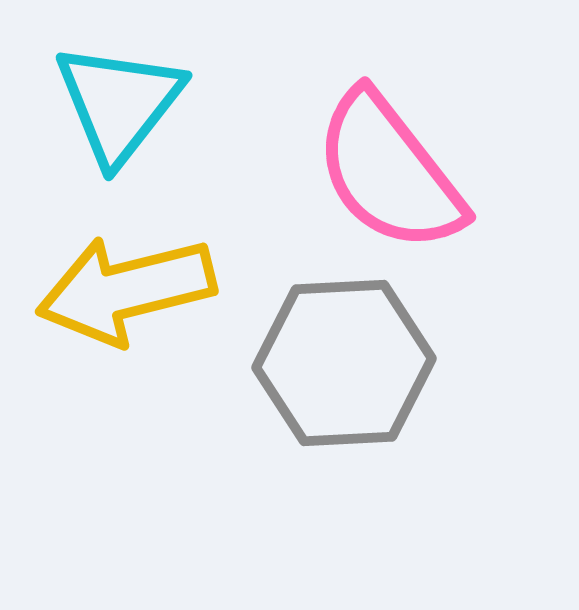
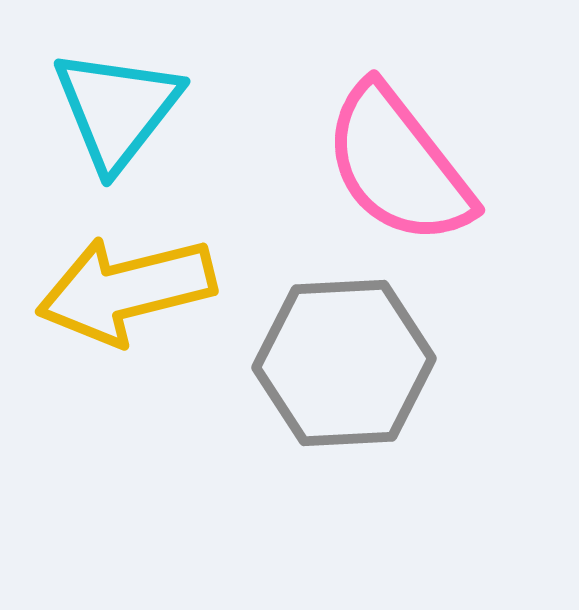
cyan triangle: moved 2 px left, 6 px down
pink semicircle: moved 9 px right, 7 px up
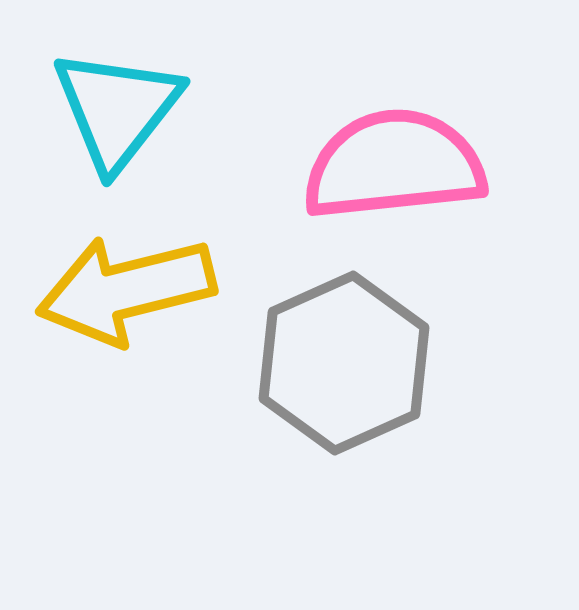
pink semicircle: moved 4 px left; rotated 122 degrees clockwise
gray hexagon: rotated 21 degrees counterclockwise
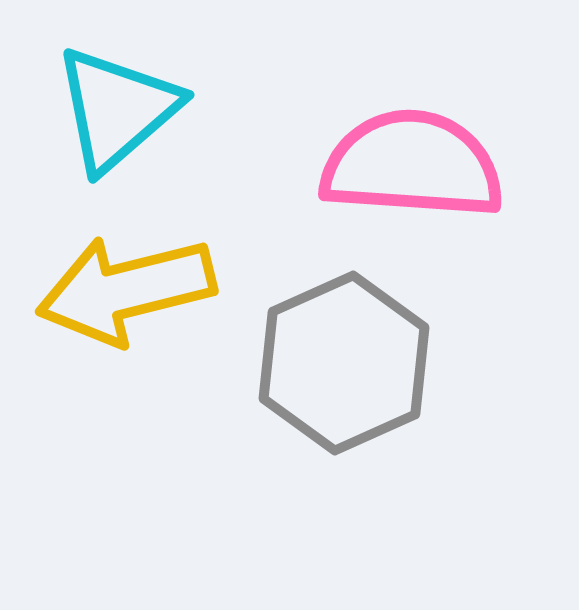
cyan triangle: rotated 11 degrees clockwise
pink semicircle: moved 18 px right; rotated 10 degrees clockwise
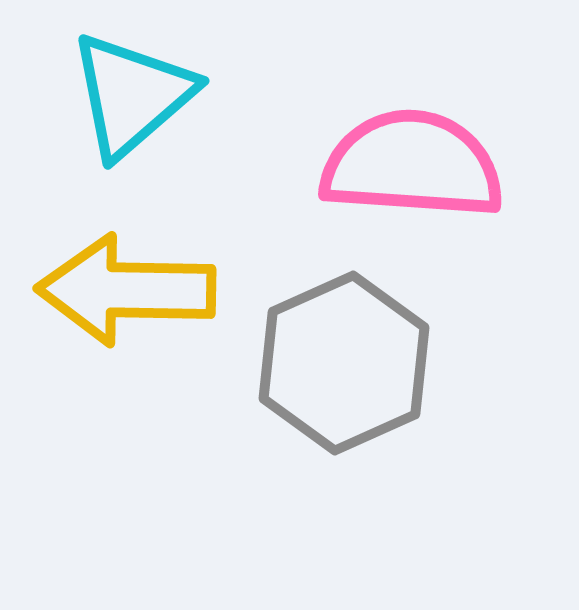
cyan triangle: moved 15 px right, 14 px up
yellow arrow: rotated 15 degrees clockwise
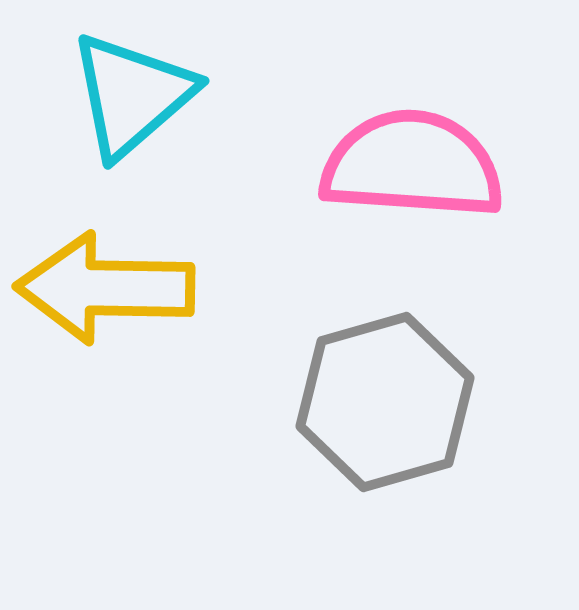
yellow arrow: moved 21 px left, 2 px up
gray hexagon: moved 41 px right, 39 px down; rotated 8 degrees clockwise
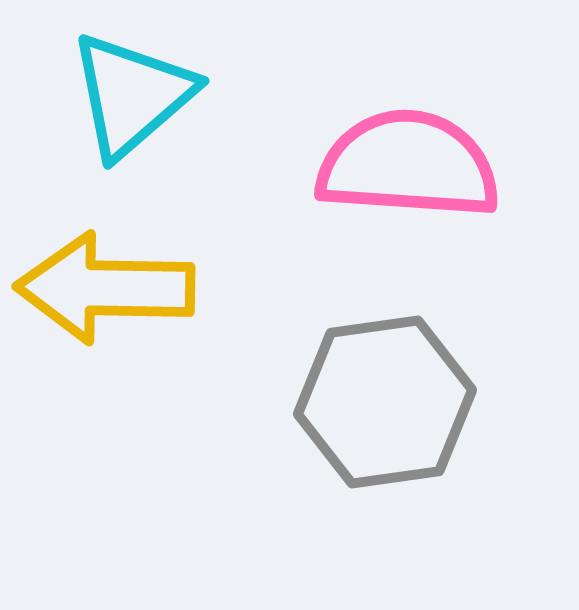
pink semicircle: moved 4 px left
gray hexagon: rotated 8 degrees clockwise
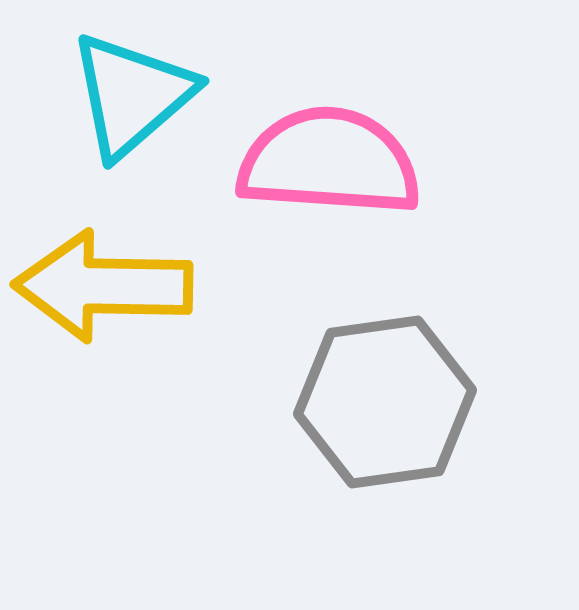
pink semicircle: moved 79 px left, 3 px up
yellow arrow: moved 2 px left, 2 px up
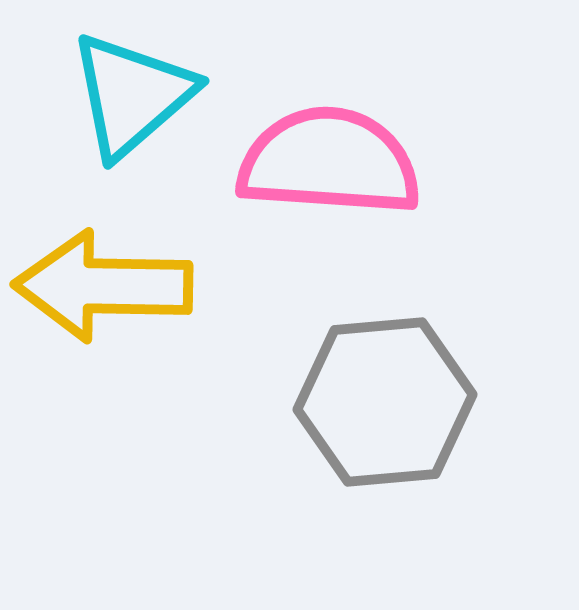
gray hexagon: rotated 3 degrees clockwise
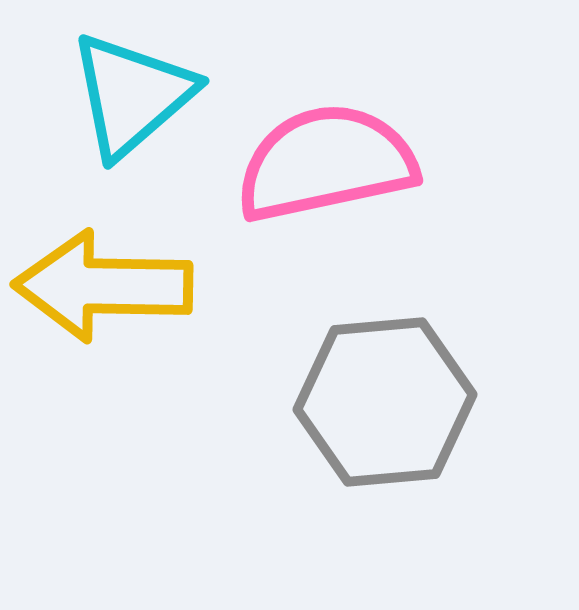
pink semicircle: moved 3 px left, 1 px down; rotated 16 degrees counterclockwise
